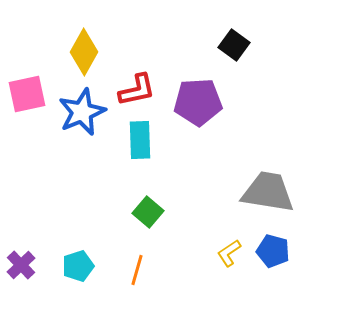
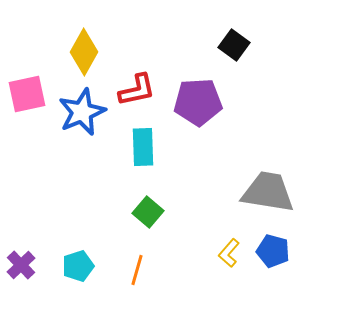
cyan rectangle: moved 3 px right, 7 px down
yellow L-shape: rotated 16 degrees counterclockwise
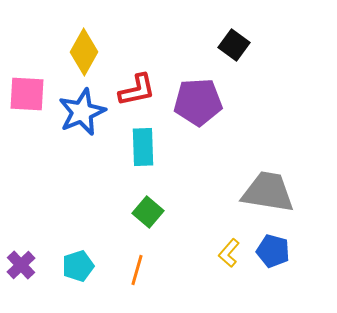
pink square: rotated 15 degrees clockwise
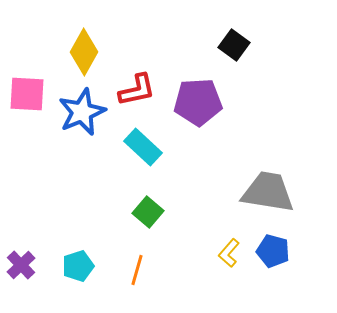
cyan rectangle: rotated 45 degrees counterclockwise
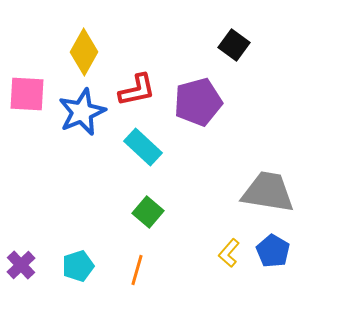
purple pentagon: rotated 12 degrees counterclockwise
blue pentagon: rotated 16 degrees clockwise
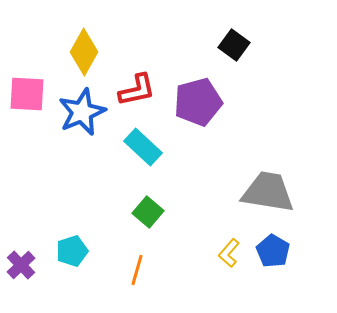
cyan pentagon: moved 6 px left, 15 px up
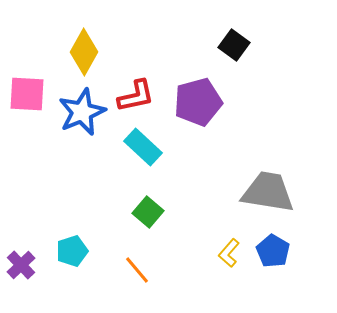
red L-shape: moved 1 px left, 6 px down
orange line: rotated 56 degrees counterclockwise
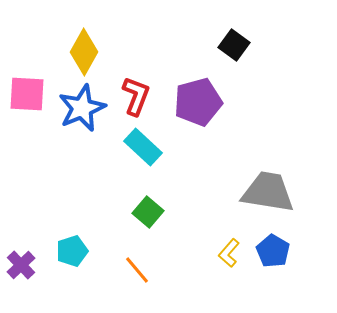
red L-shape: rotated 57 degrees counterclockwise
blue star: moved 4 px up
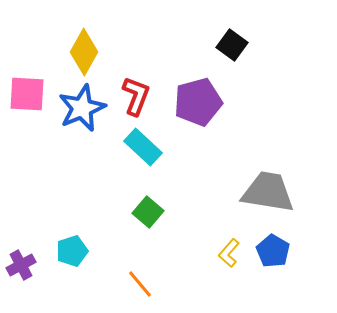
black square: moved 2 px left
purple cross: rotated 16 degrees clockwise
orange line: moved 3 px right, 14 px down
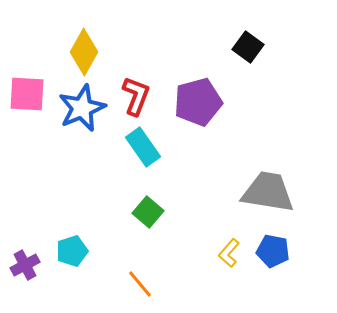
black square: moved 16 px right, 2 px down
cyan rectangle: rotated 12 degrees clockwise
blue pentagon: rotated 20 degrees counterclockwise
purple cross: moved 4 px right
